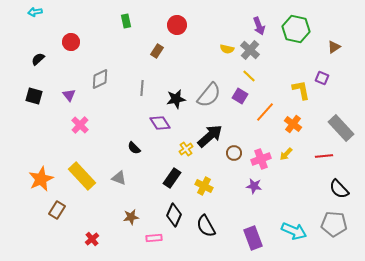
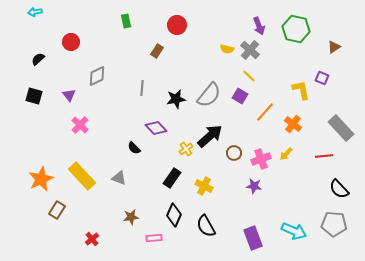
gray diamond at (100, 79): moved 3 px left, 3 px up
purple diamond at (160, 123): moved 4 px left, 5 px down; rotated 10 degrees counterclockwise
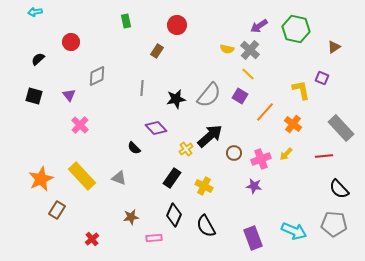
purple arrow at (259, 26): rotated 78 degrees clockwise
yellow line at (249, 76): moved 1 px left, 2 px up
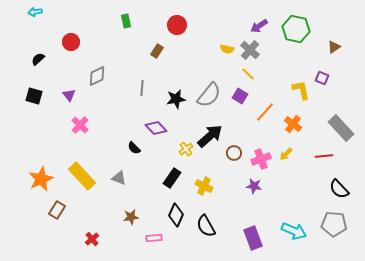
black diamond at (174, 215): moved 2 px right
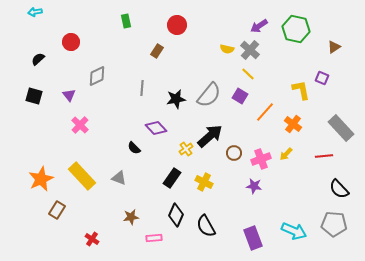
yellow cross at (204, 186): moved 4 px up
red cross at (92, 239): rotated 16 degrees counterclockwise
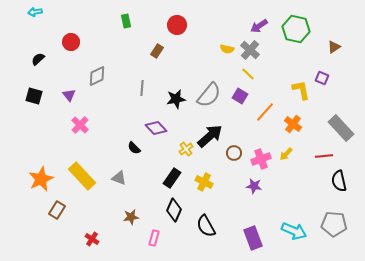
black semicircle at (339, 189): moved 8 px up; rotated 30 degrees clockwise
black diamond at (176, 215): moved 2 px left, 5 px up
pink rectangle at (154, 238): rotated 70 degrees counterclockwise
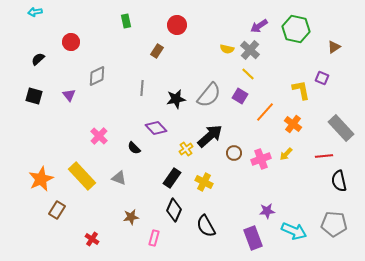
pink cross at (80, 125): moved 19 px right, 11 px down
purple star at (254, 186): moved 13 px right, 25 px down; rotated 14 degrees counterclockwise
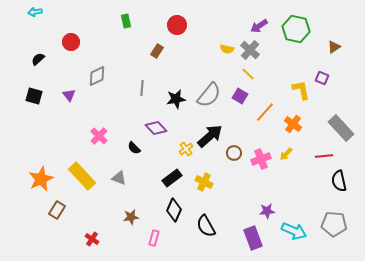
black rectangle at (172, 178): rotated 18 degrees clockwise
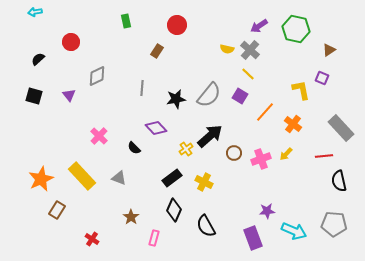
brown triangle at (334, 47): moved 5 px left, 3 px down
brown star at (131, 217): rotated 28 degrees counterclockwise
